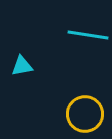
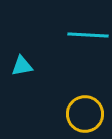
cyan line: rotated 6 degrees counterclockwise
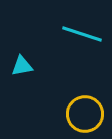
cyan line: moved 6 px left, 1 px up; rotated 15 degrees clockwise
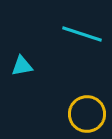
yellow circle: moved 2 px right
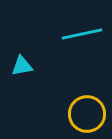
cyan line: rotated 30 degrees counterclockwise
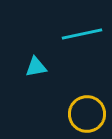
cyan triangle: moved 14 px right, 1 px down
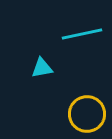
cyan triangle: moved 6 px right, 1 px down
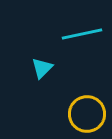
cyan triangle: rotated 35 degrees counterclockwise
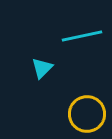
cyan line: moved 2 px down
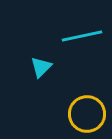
cyan triangle: moved 1 px left, 1 px up
